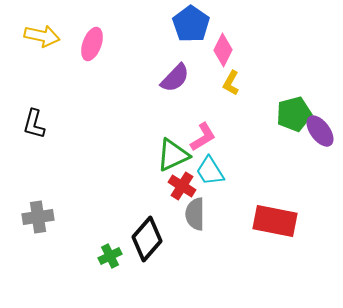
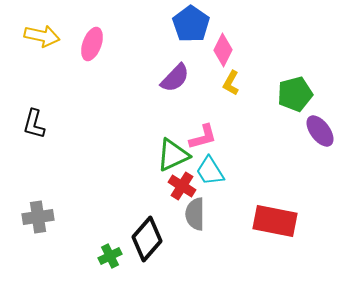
green pentagon: moved 1 px right, 20 px up
pink L-shape: rotated 16 degrees clockwise
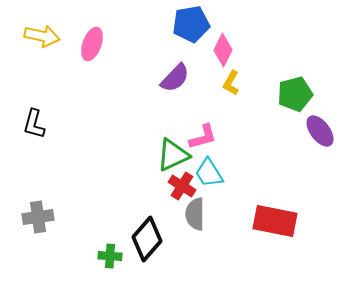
blue pentagon: rotated 27 degrees clockwise
cyan trapezoid: moved 1 px left, 2 px down
green cross: rotated 30 degrees clockwise
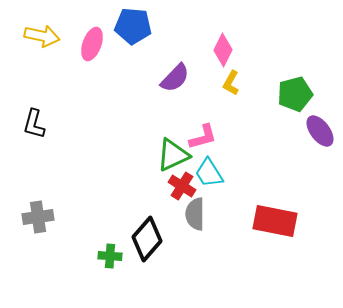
blue pentagon: moved 58 px left, 2 px down; rotated 15 degrees clockwise
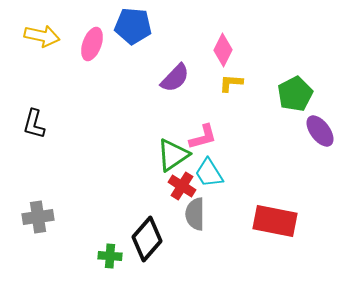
yellow L-shape: rotated 65 degrees clockwise
green pentagon: rotated 12 degrees counterclockwise
green triangle: rotated 9 degrees counterclockwise
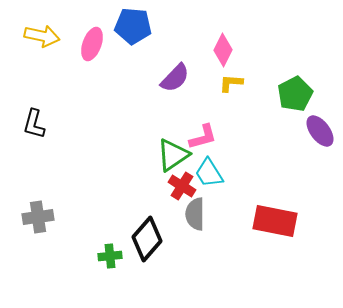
green cross: rotated 10 degrees counterclockwise
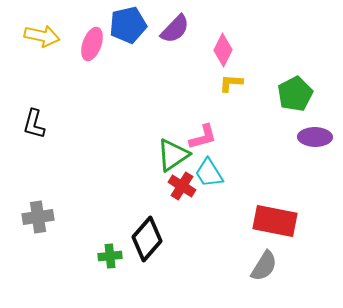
blue pentagon: moved 5 px left, 1 px up; rotated 18 degrees counterclockwise
purple semicircle: moved 49 px up
purple ellipse: moved 5 px left, 6 px down; rotated 52 degrees counterclockwise
gray semicircle: moved 69 px right, 52 px down; rotated 148 degrees counterclockwise
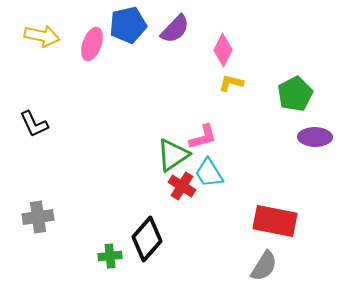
yellow L-shape: rotated 10 degrees clockwise
black L-shape: rotated 40 degrees counterclockwise
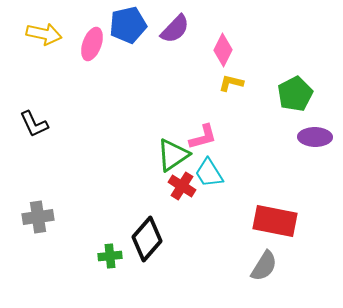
yellow arrow: moved 2 px right, 2 px up
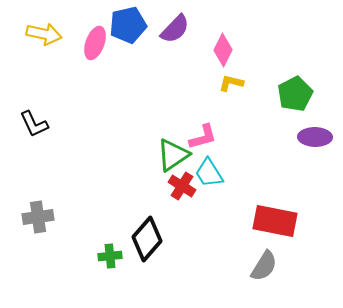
pink ellipse: moved 3 px right, 1 px up
